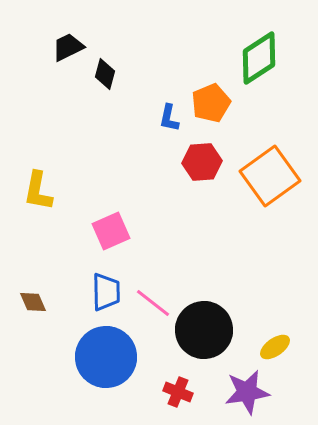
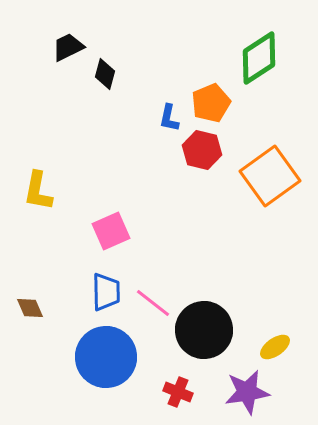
red hexagon: moved 12 px up; rotated 18 degrees clockwise
brown diamond: moved 3 px left, 6 px down
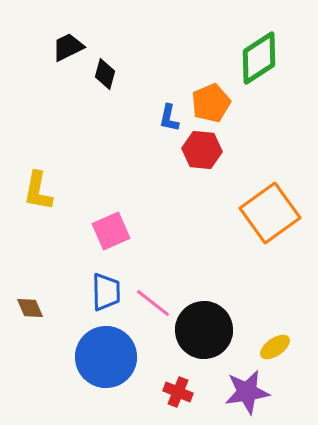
red hexagon: rotated 9 degrees counterclockwise
orange square: moved 37 px down
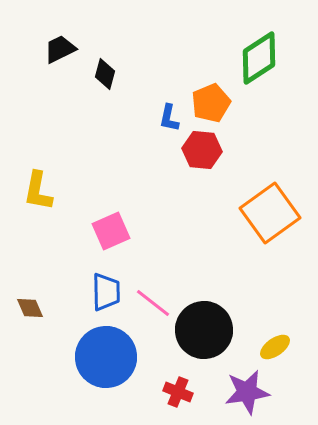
black trapezoid: moved 8 px left, 2 px down
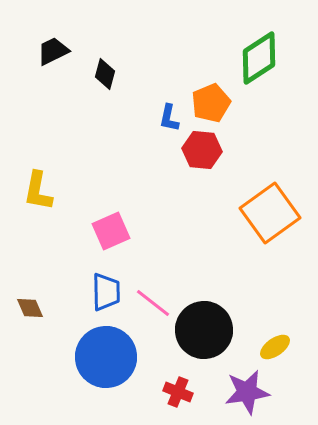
black trapezoid: moved 7 px left, 2 px down
